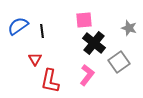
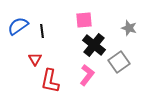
black cross: moved 2 px down
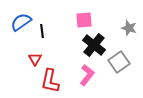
blue semicircle: moved 3 px right, 4 px up
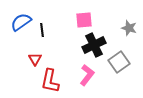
black line: moved 1 px up
black cross: rotated 25 degrees clockwise
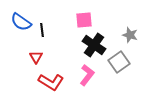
blue semicircle: rotated 110 degrees counterclockwise
gray star: moved 1 px right, 7 px down
black cross: rotated 30 degrees counterclockwise
red triangle: moved 1 px right, 2 px up
red L-shape: moved 1 px right, 1 px down; rotated 70 degrees counterclockwise
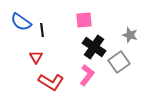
black cross: moved 2 px down
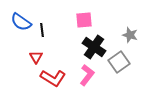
red L-shape: moved 2 px right, 4 px up
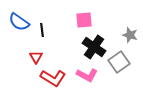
blue semicircle: moved 2 px left
pink L-shape: rotated 80 degrees clockwise
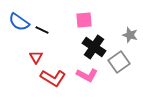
black line: rotated 56 degrees counterclockwise
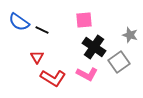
red triangle: moved 1 px right
pink L-shape: moved 1 px up
